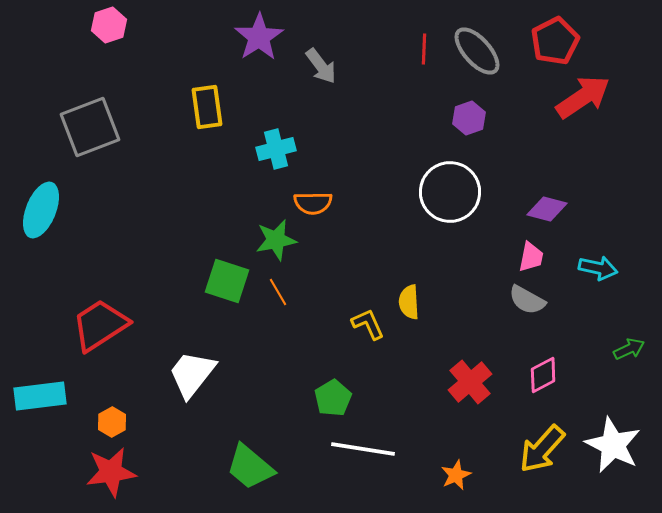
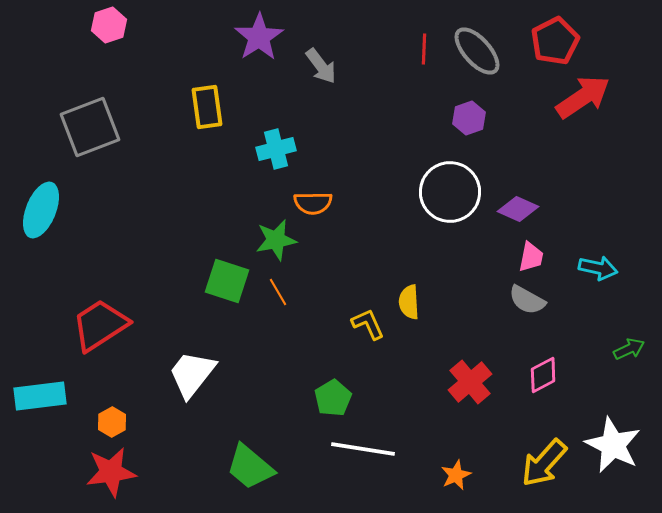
purple diamond: moved 29 px left; rotated 9 degrees clockwise
yellow arrow: moved 2 px right, 14 px down
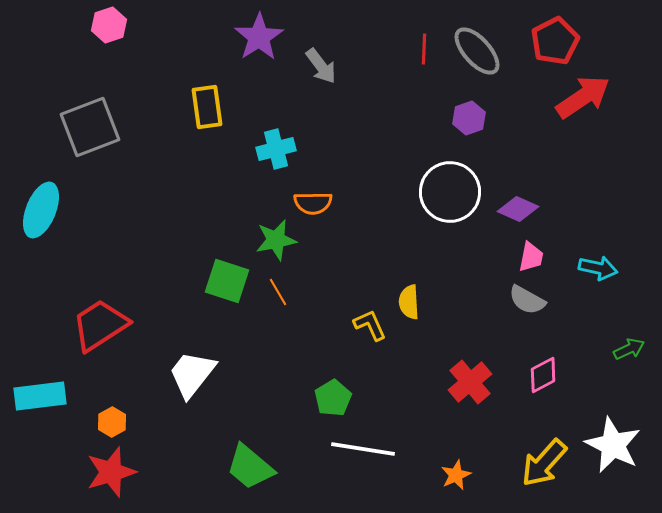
yellow L-shape: moved 2 px right, 1 px down
red star: rotated 9 degrees counterclockwise
